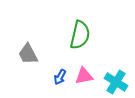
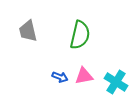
gray trapezoid: moved 23 px up; rotated 15 degrees clockwise
blue arrow: rotated 98 degrees counterclockwise
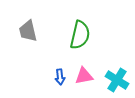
blue arrow: rotated 63 degrees clockwise
cyan cross: moved 1 px right, 2 px up
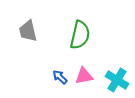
blue arrow: rotated 140 degrees clockwise
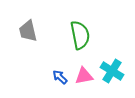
green semicircle: rotated 24 degrees counterclockwise
cyan cross: moved 5 px left, 9 px up
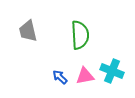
green semicircle: rotated 8 degrees clockwise
cyan cross: rotated 10 degrees counterclockwise
pink triangle: moved 1 px right
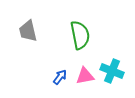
green semicircle: rotated 8 degrees counterclockwise
blue arrow: rotated 84 degrees clockwise
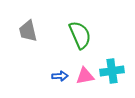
green semicircle: rotated 12 degrees counterclockwise
cyan cross: rotated 30 degrees counterclockwise
blue arrow: moved 1 px up; rotated 49 degrees clockwise
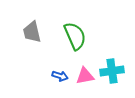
gray trapezoid: moved 4 px right, 1 px down
green semicircle: moved 5 px left, 1 px down
blue arrow: rotated 21 degrees clockwise
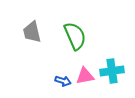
blue arrow: moved 3 px right, 5 px down
